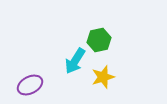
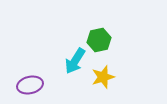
purple ellipse: rotated 15 degrees clockwise
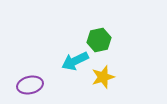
cyan arrow: rotated 32 degrees clockwise
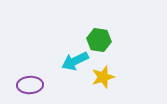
green hexagon: rotated 20 degrees clockwise
purple ellipse: rotated 10 degrees clockwise
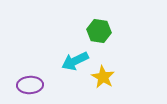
green hexagon: moved 9 px up
yellow star: rotated 25 degrees counterclockwise
